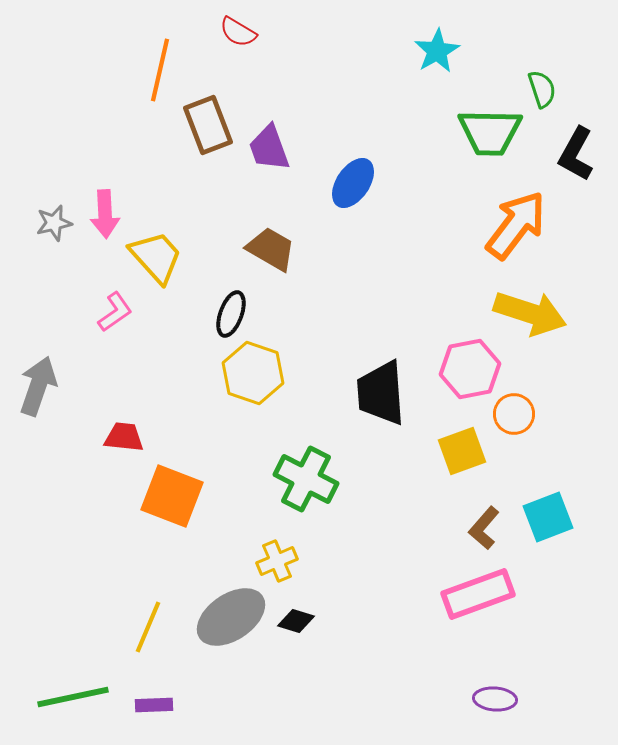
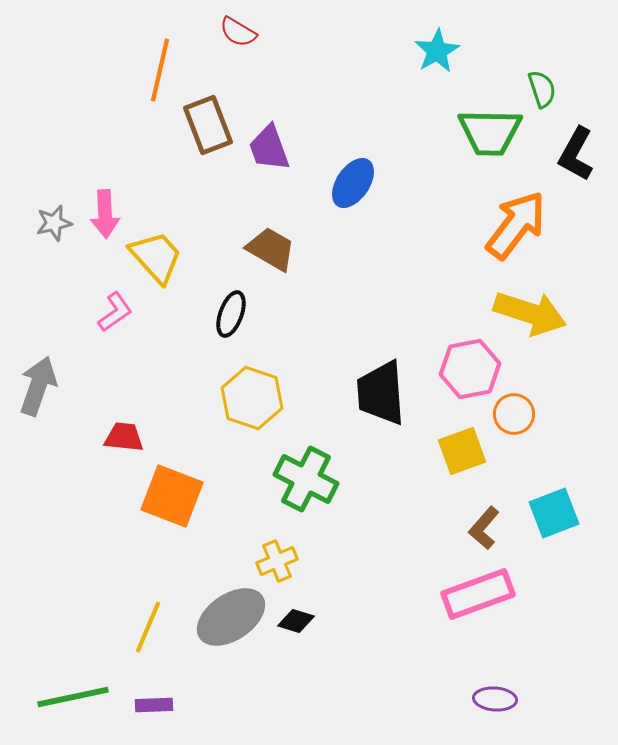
yellow hexagon: moved 1 px left, 25 px down
cyan square: moved 6 px right, 4 px up
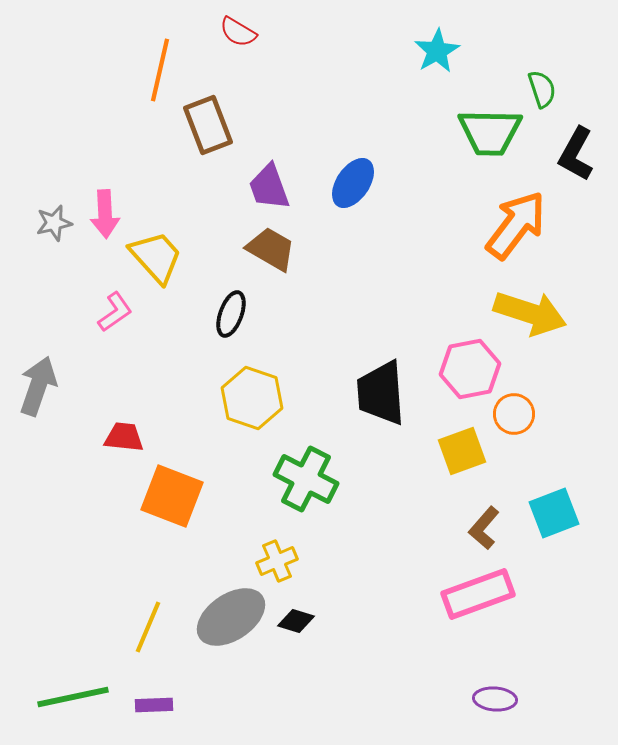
purple trapezoid: moved 39 px down
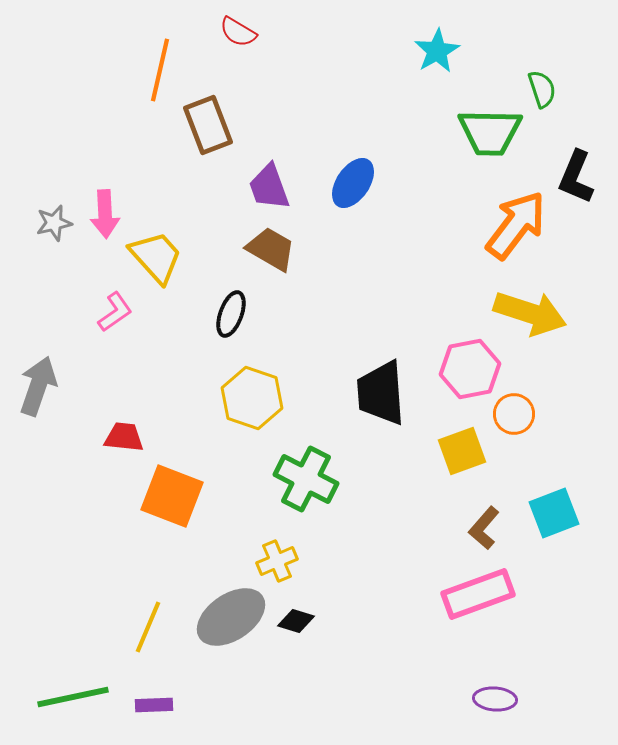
black L-shape: moved 23 px down; rotated 6 degrees counterclockwise
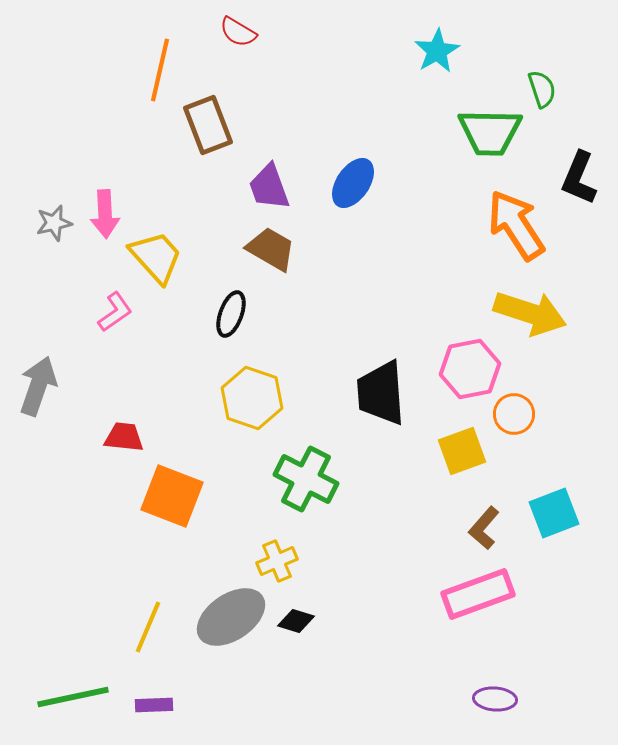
black L-shape: moved 3 px right, 1 px down
orange arrow: rotated 70 degrees counterclockwise
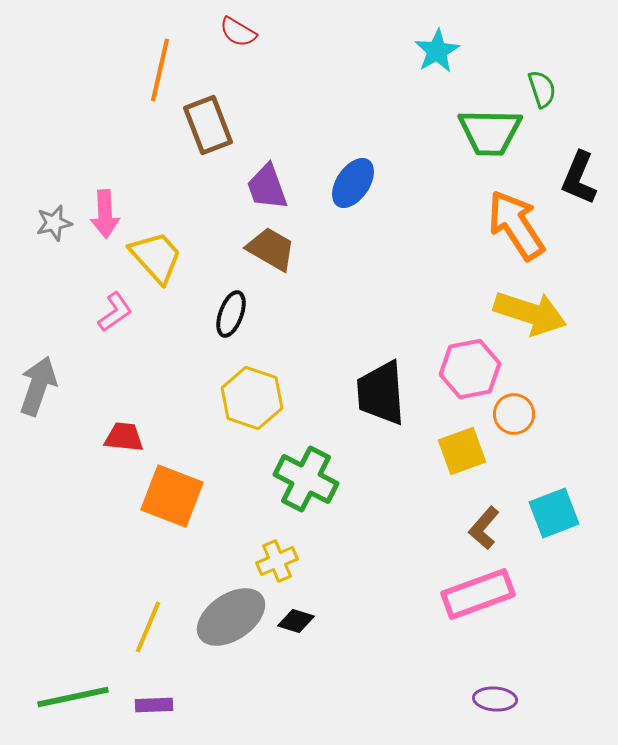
purple trapezoid: moved 2 px left
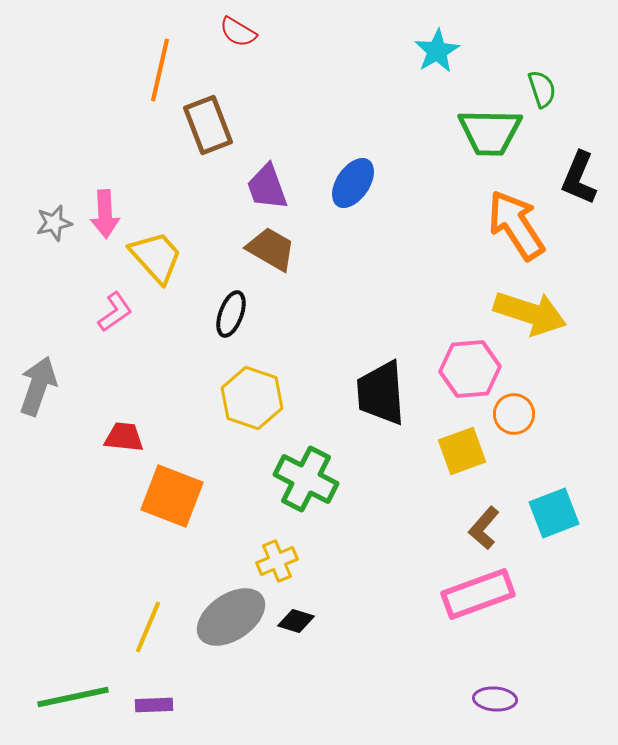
pink hexagon: rotated 6 degrees clockwise
